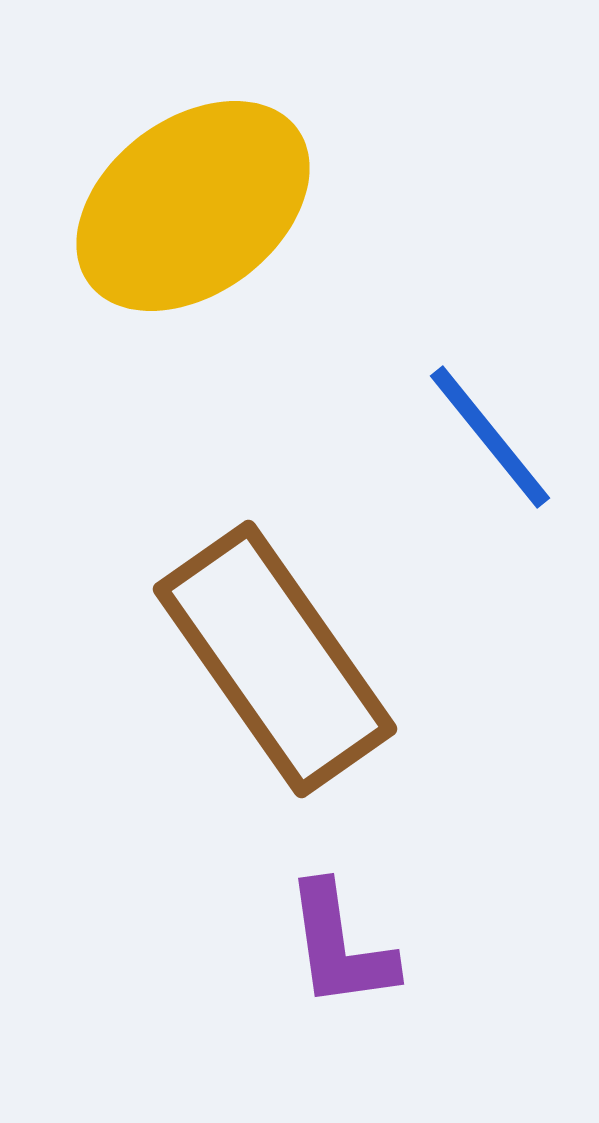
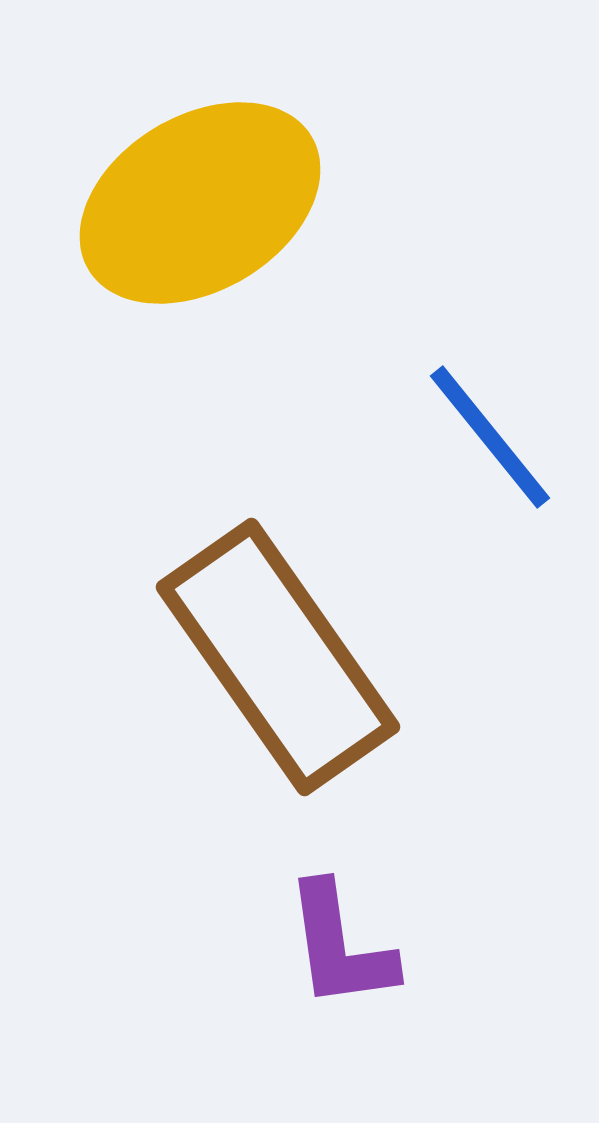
yellow ellipse: moved 7 px right, 3 px up; rotated 6 degrees clockwise
brown rectangle: moved 3 px right, 2 px up
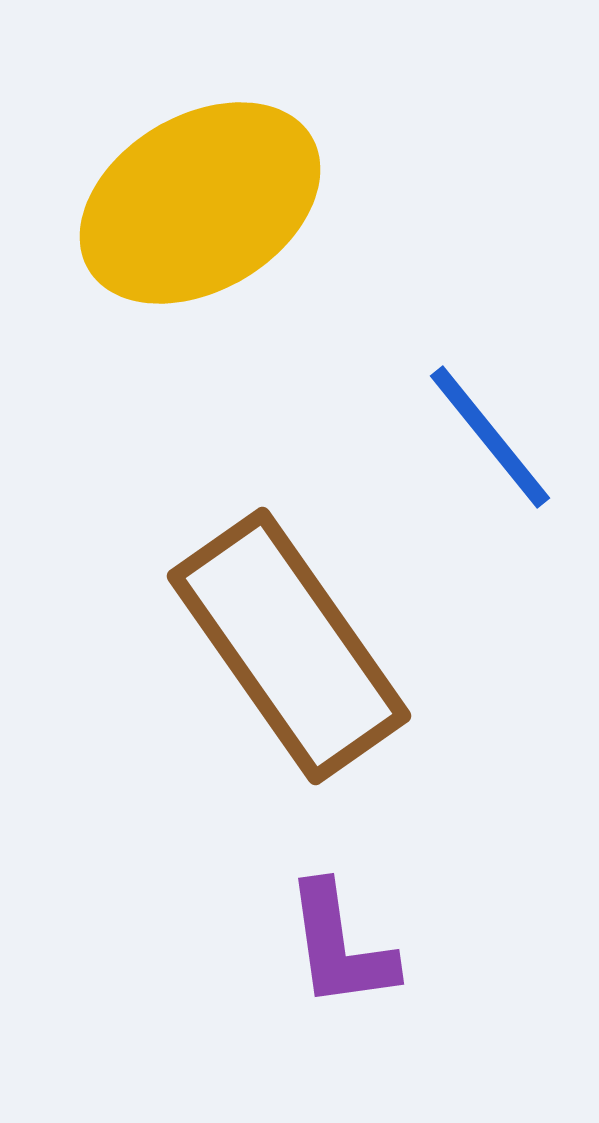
brown rectangle: moved 11 px right, 11 px up
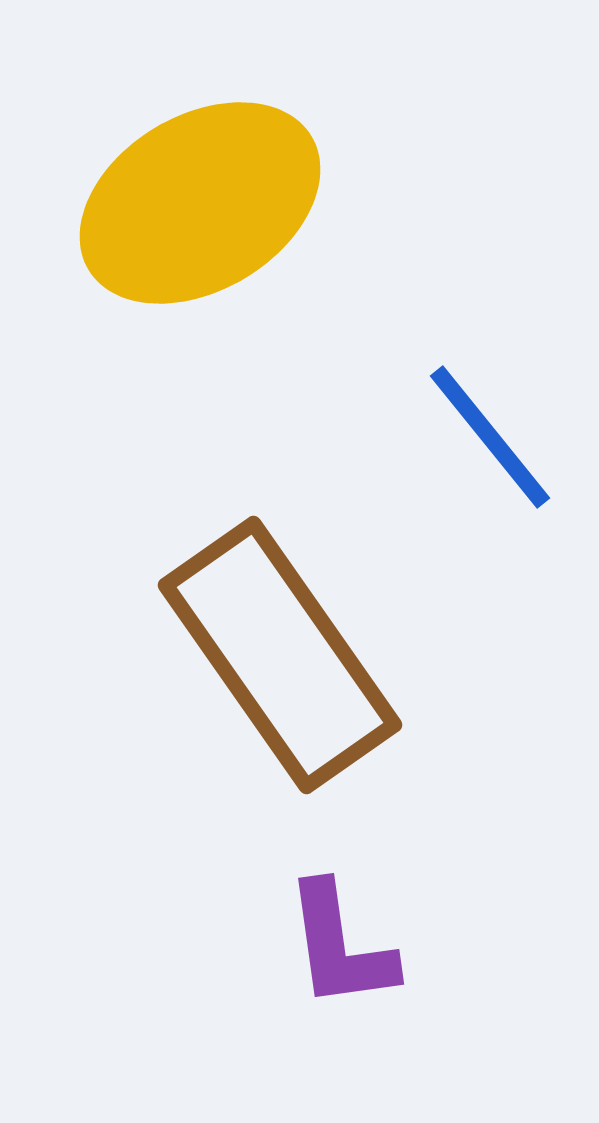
brown rectangle: moved 9 px left, 9 px down
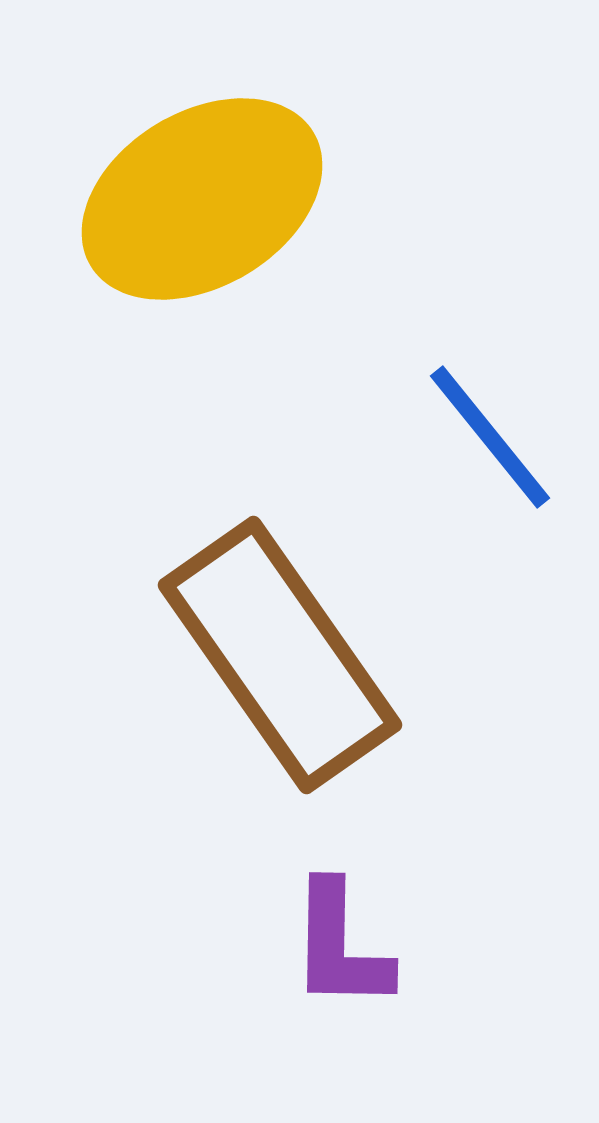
yellow ellipse: moved 2 px right, 4 px up
purple L-shape: rotated 9 degrees clockwise
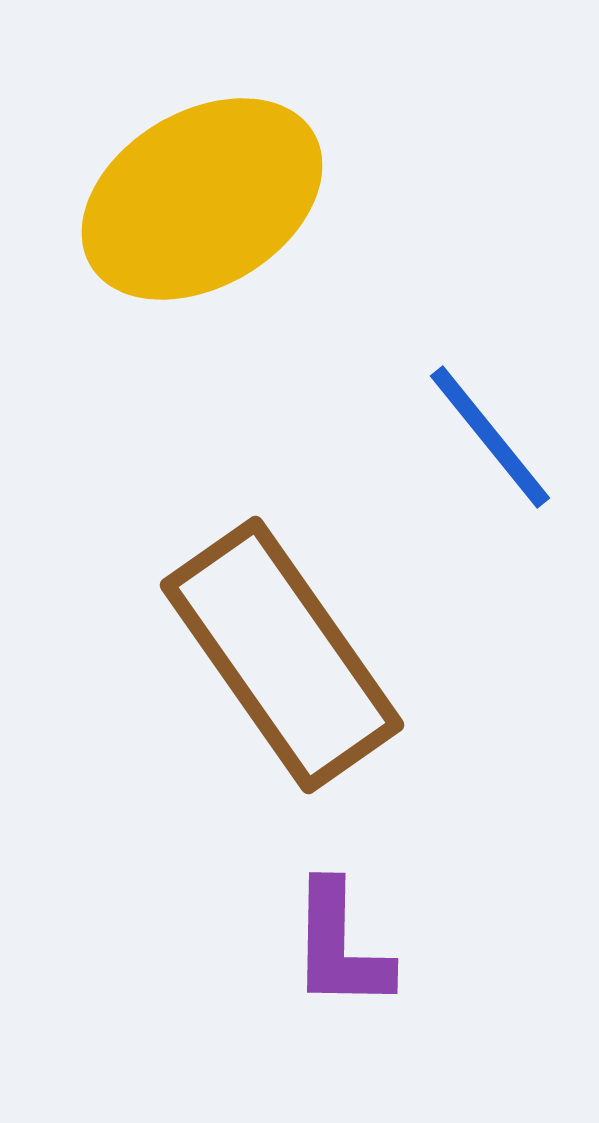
brown rectangle: moved 2 px right
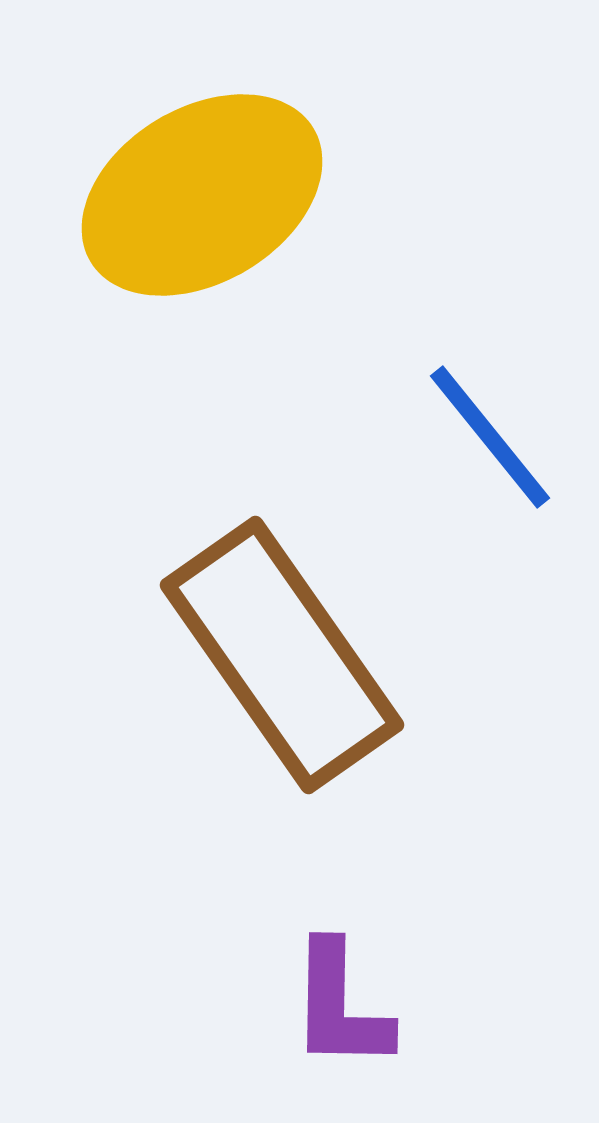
yellow ellipse: moved 4 px up
purple L-shape: moved 60 px down
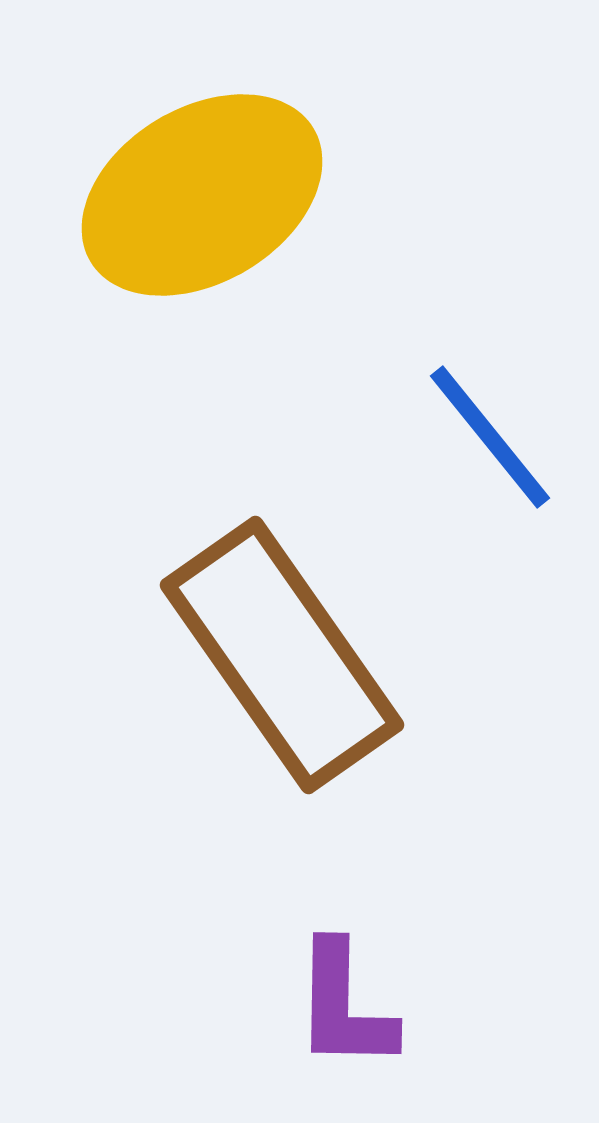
purple L-shape: moved 4 px right
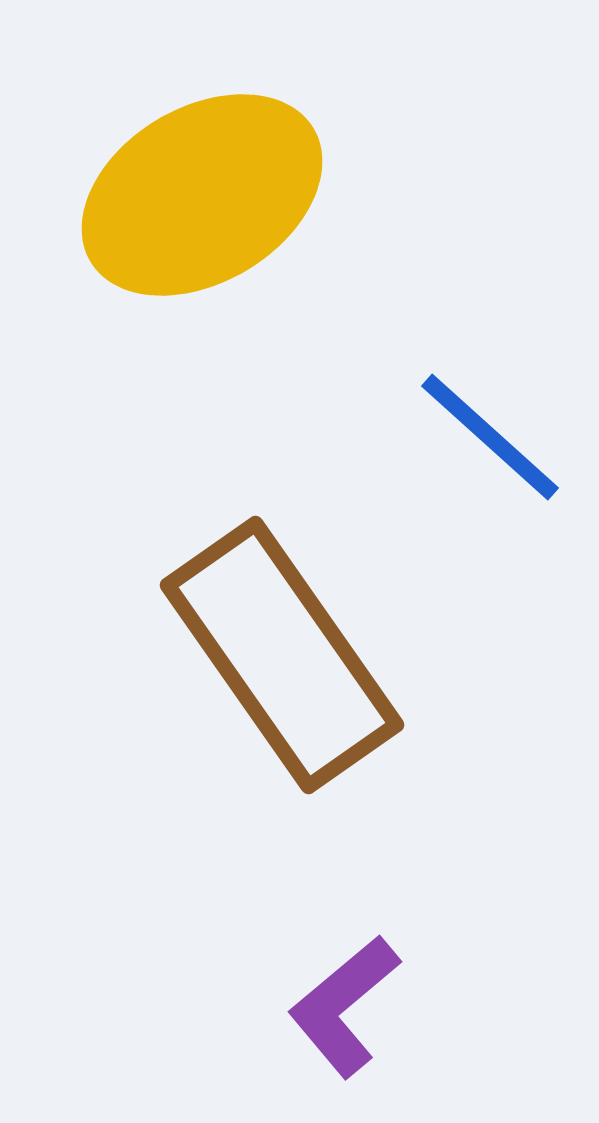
blue line: rotated 9 degrees counterclockwise
purple L-shape: rotated 49 degrees clockwise
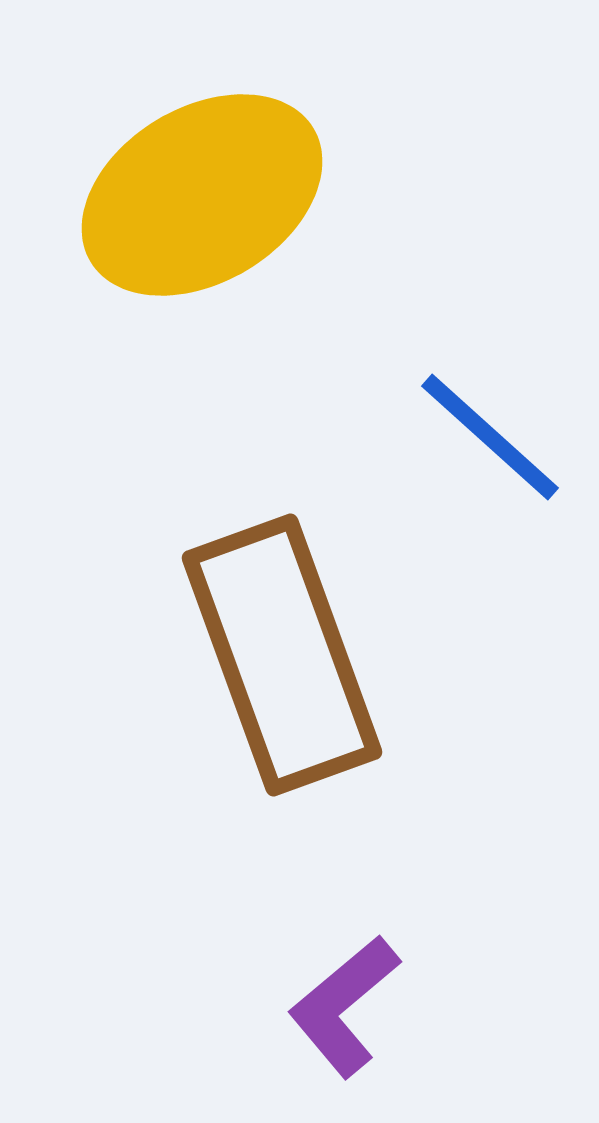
brown rectangle: rotated 15 degrees clockwise
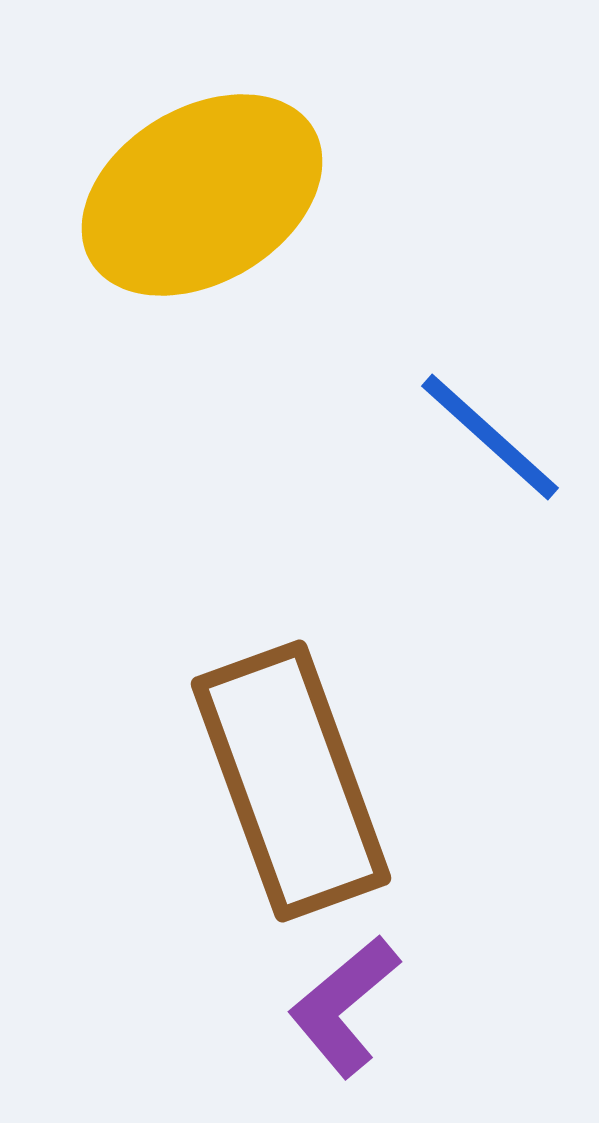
brown rectangle: moved 9 px right, 126 px down
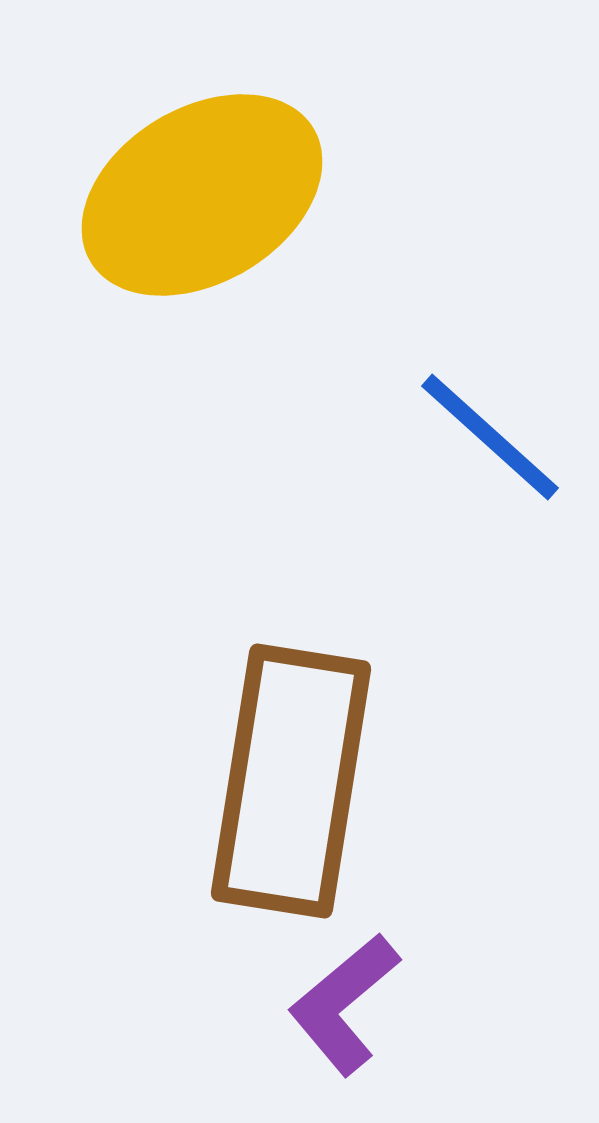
brown rectangle: rotated 29 degrees clockwise
purple L-shape: moved 2 px up
